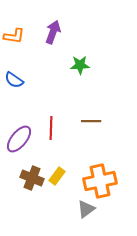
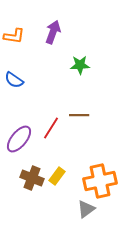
brown line: moved 12 px left, 6 px up
red line: rotated 30 degrees clockwise
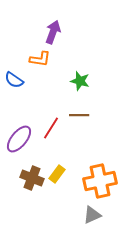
orange L-shape: moved 26 px right, 23 px down
green star: moved 16 px down; rotated 18 degrees clockwise
yellow rectangle: moved 2 px up
gray triangle: moved 6 px right, 6 px down; rotated 12 degrees clockwise
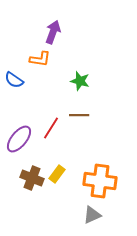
orange cross: rotated 20 degrees clockwise
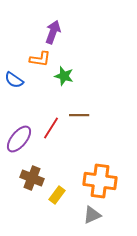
green star: moved 16 px left, 5 px up
yellow rectangle: moved 21 px down
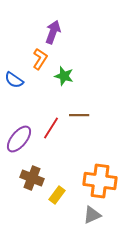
orange L-shape: rotated 65 degrees counterclockwise
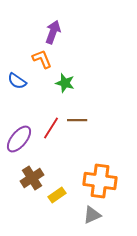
orange L-shape: moved 2 px right; rotated 55 degrees counterclockwise
green star: moved 1 px right, 7 px down
blue semicircle: moved 3 px right, 1 px down
brown line: moved 2 px left, 5 px down
brown cross: rotated 35 degrees clockwise
yellow rectangle: rotated 18 degrees clockwise
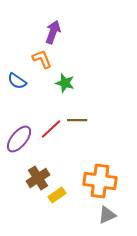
red line: moved 1 px down; rotated 15 degrees clockwise
brown cross: moved 6 px right
gray triangle: moved 15 px right
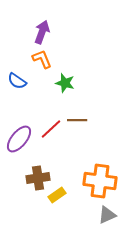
purple arrow: moved 11 px left
brown cross: rotated 25 degrees clockwise
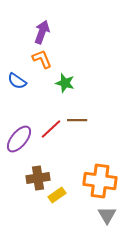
gray triangle: rotated 36 degrees counterclockwise
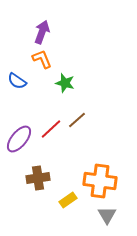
brown line: rotated 42 degrees counterclockwise
yellow rectangle: moved 11 px right, 5 px down
